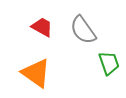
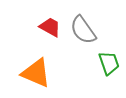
red trapezoid: moved 8 px right
orange triangle: rotated 12 degrees counterclockwise
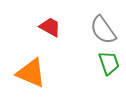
gray semicircle: moved 20 px right
orange triangle: moved 5 px left
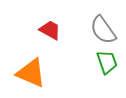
red trapezoid: moved 3 px down
green trapezoid: moved 2 px left, 1 px up
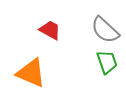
gray semicircle: moved 2 px right; rotated 12 degrees counterclockwise
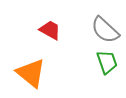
orange triangle: rotated 16 degrees clockwise
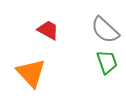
red trapezoid: moved 2 px left
orange triangle: rotated 8 degrees clockwise
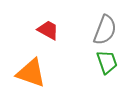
gray semicircle: rotated 112 degrees counterclockwise
orange triangle: rotated 28 degrees counterclockwise
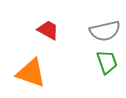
gray semicircle: moved 1 px down; rotated 56 degrees clockwise
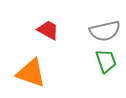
green trapezoid: moved 1 px left, 1 px up
